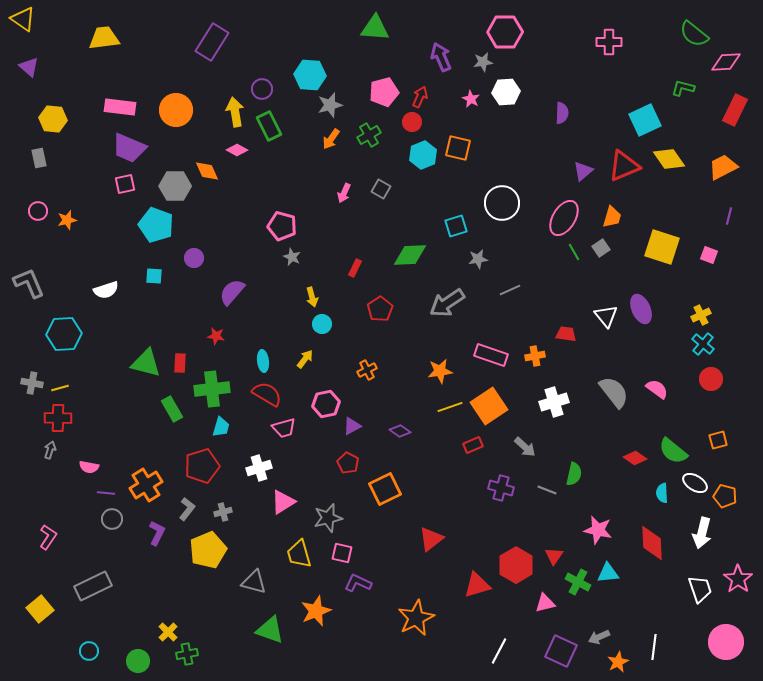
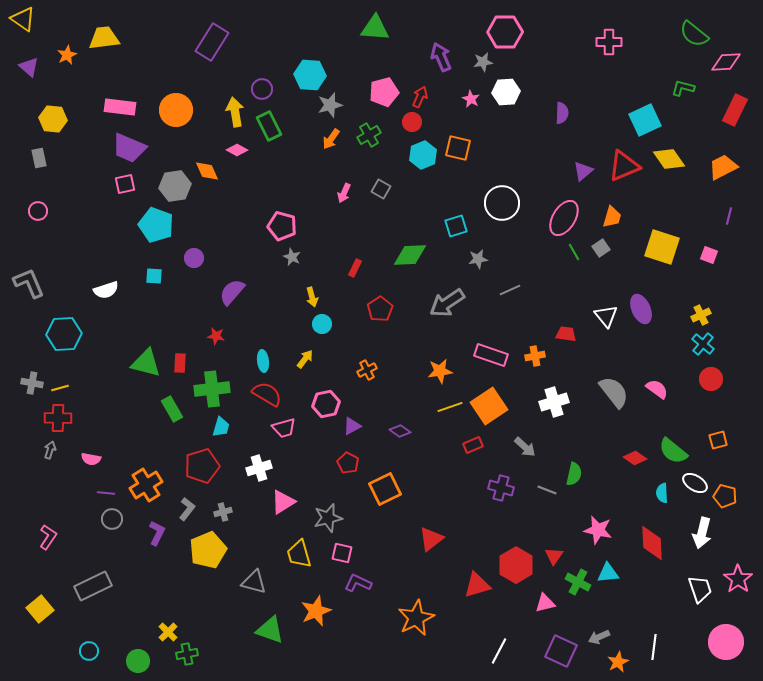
gray hexagon at (175, 186): rotated 8 degrees counterclockwise
orange star at (67, 220): moved 165 px up; rotated 12 degrees counterclockwise
pink semicircle at (89, 467): moved 2 px right, 8 px up
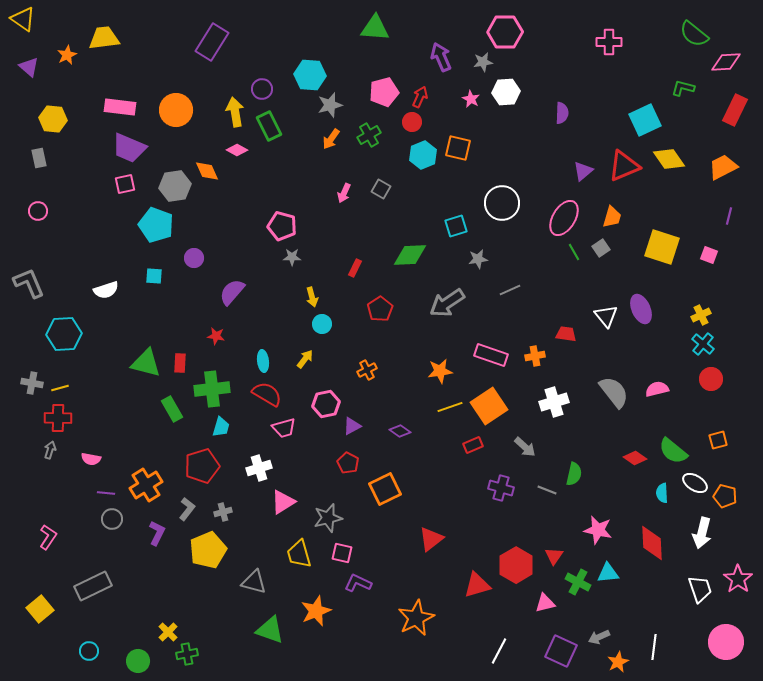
gray star at (292, 257): rotated 24 degrees counterclockwise
pink semicircle at (657, 389): rotated 50 degrees counterclockwise
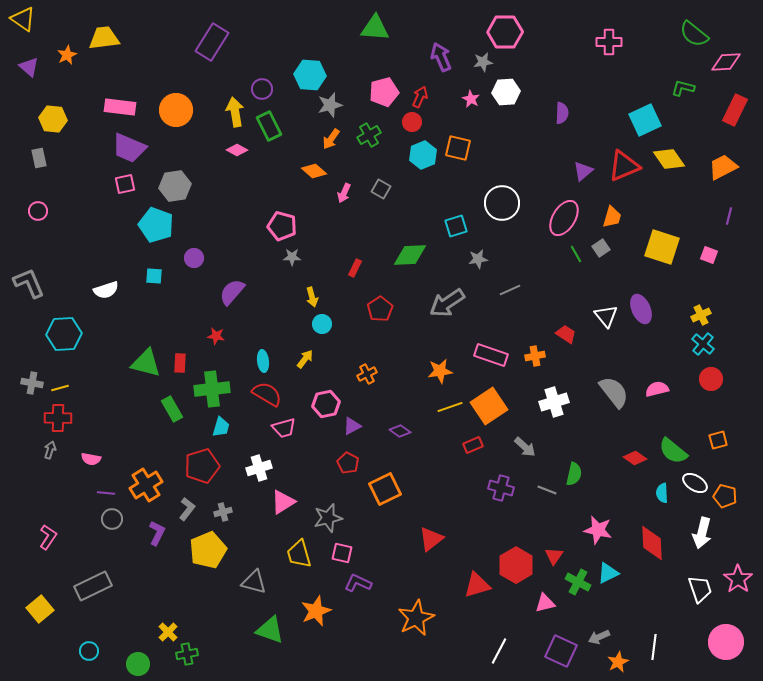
orange diamond at (207, 171): moved 107 px right; rotated 25 degrees counterclockwise
green line at (574, 252): moved 2 px right, 2 px down
red trapezoid at (566, 334): rotated 25 degrees clockwise
orange cross at (367, 370): moved 4 px down
cyan triangle at (608, 573): rotated 20 degrees counterclockwise
green circle at (138, 661): moved 3 px down
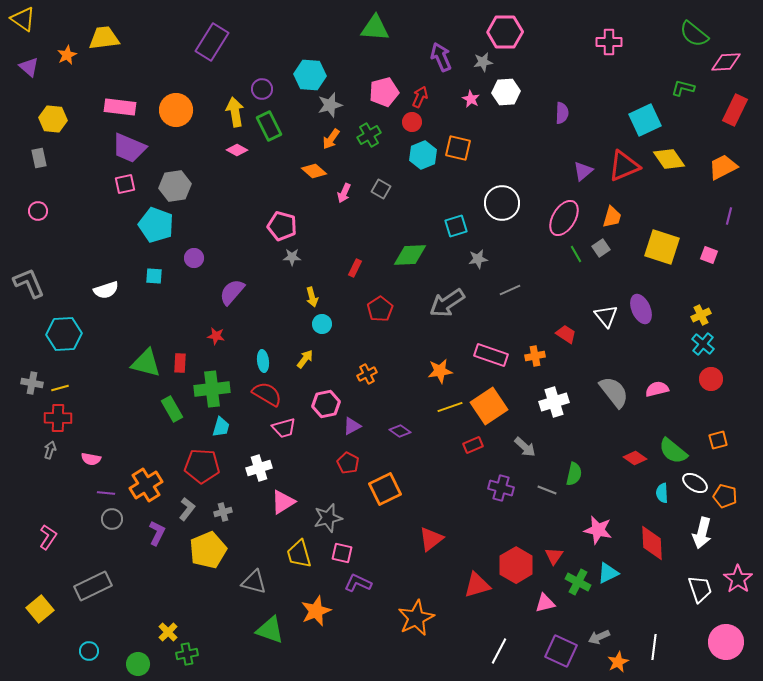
red pentagon at (202, 466): rotated 20 degrees clockwise
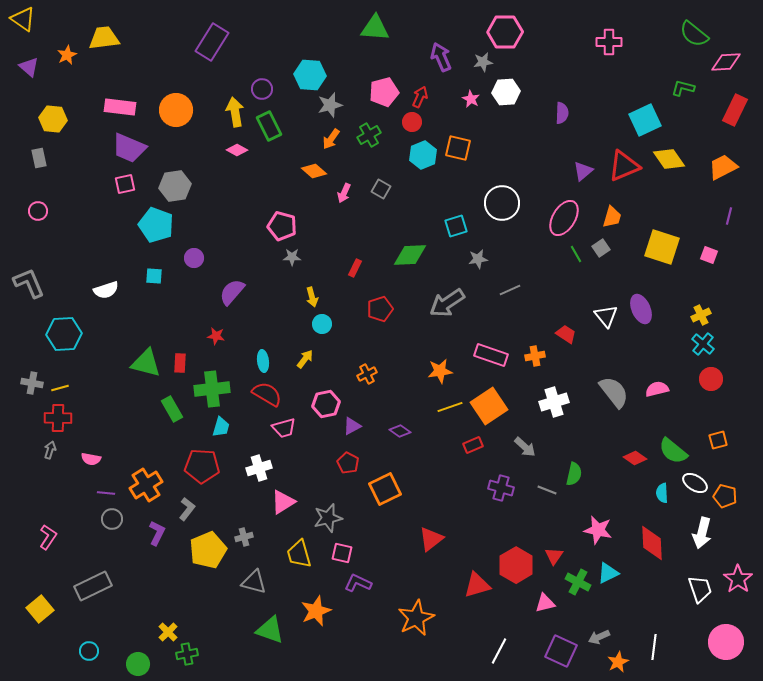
red pentagon at (380, 309): rotated 15 degrees clockwise
gray cross at (223, 512): moved 21 px right, 25 px down
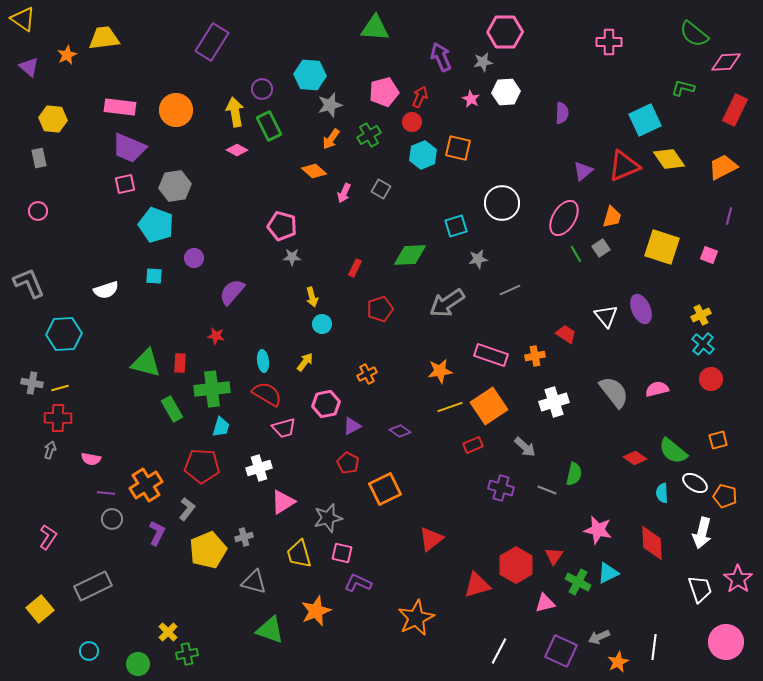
yellow arrow at (305, 359): moved 3 px down
